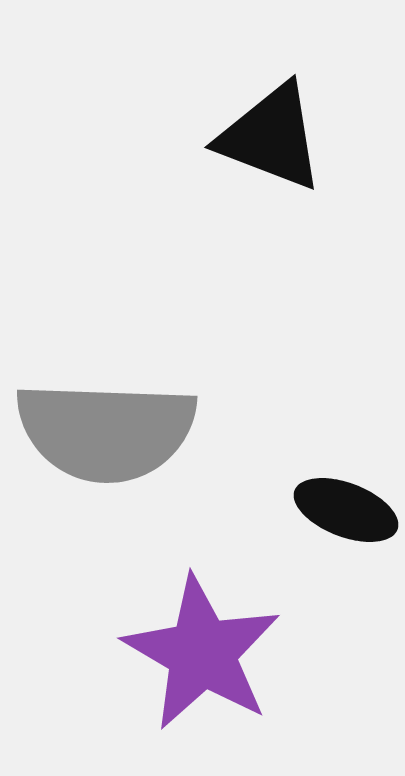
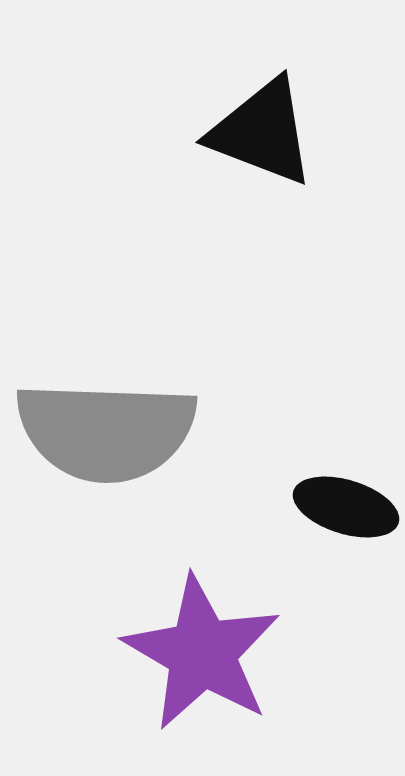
black triangle: moved 9 px left, 5 px up
black ellipse: moved 3 px up; rotated 4 degrees counterclockwise
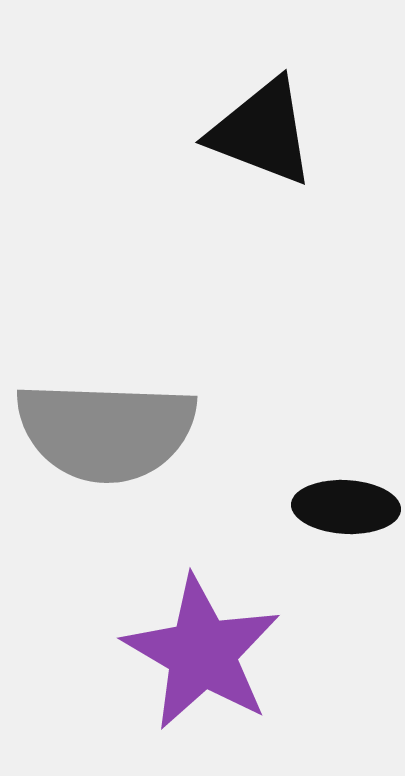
black ellipse: rotated 14 degrees counterclockwise
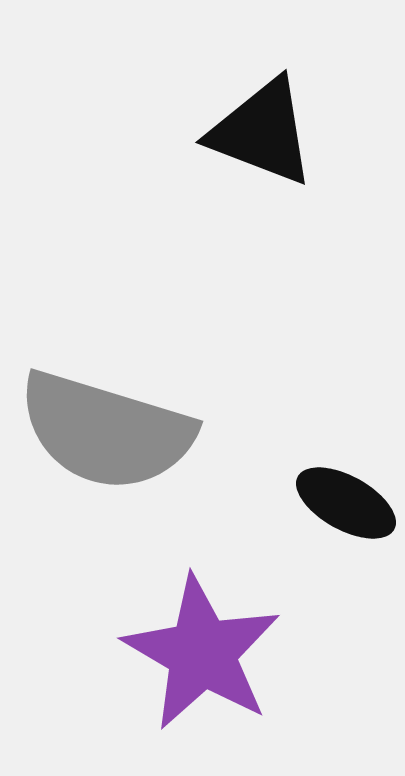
gray semicircle: rotated 15 degrees clockwise
black ellipse: moved 4 px up; rotated 26 degrees clockwise
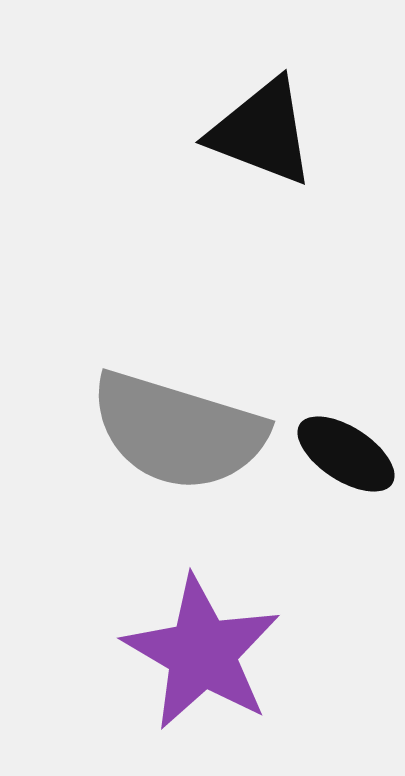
gray semicircle: moved 72 px right
black ellipse: moved 49 px up; rotated 4 degrees clockwise
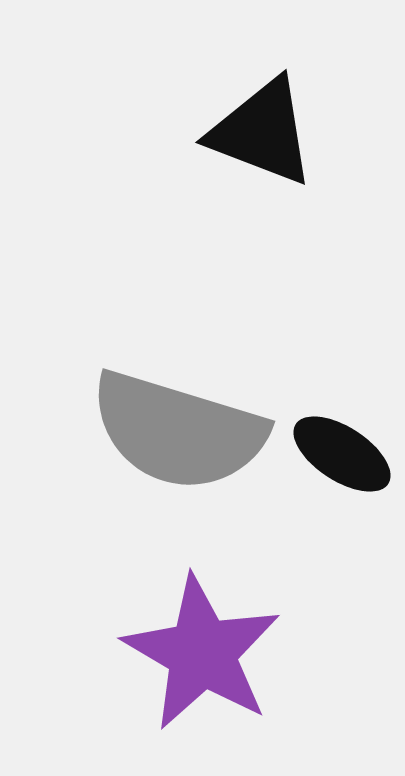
black ellipse: moved 4 px left
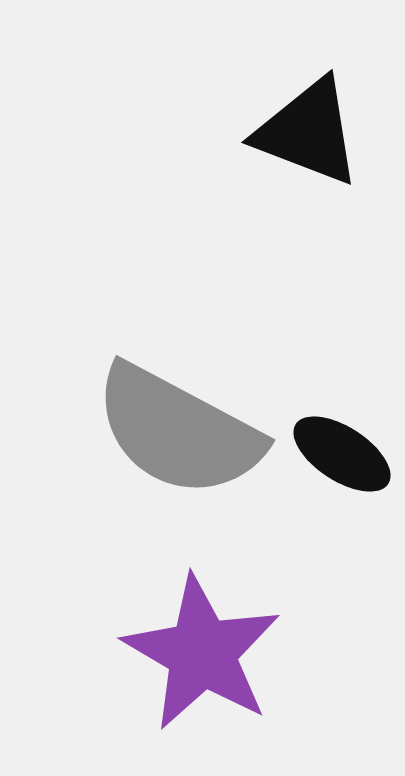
black triangle: moved 46 px right
gray semicircle: rotated 11 degrees clockwise
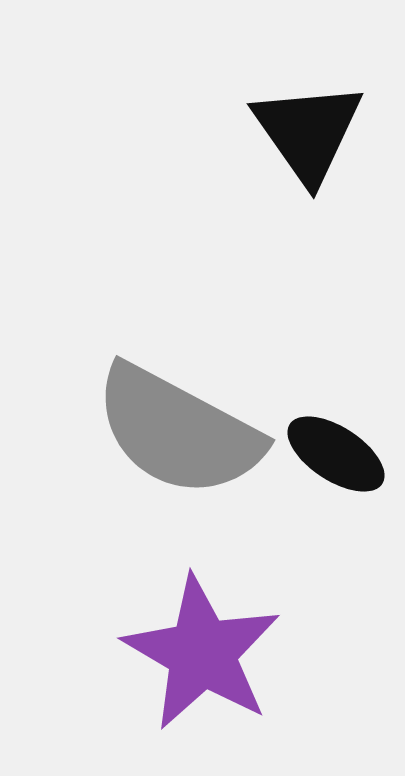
black triangle: rotated 34 degrees clockwise
black ellipse: moved 6 px left
